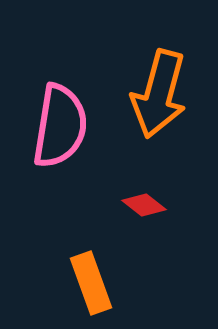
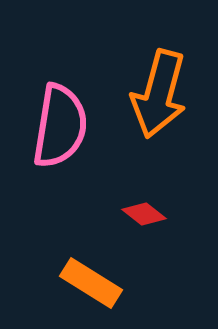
red diamond: moved 9 px down
orange rectangle: rotated 38 degrees counterclockwise
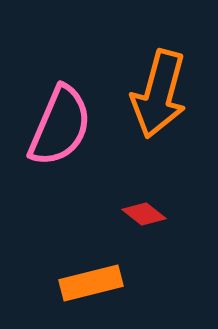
pink semicircle: rotated 14 degrees clockwise
orange rectangle: rotated 46 degrees counterclockwise
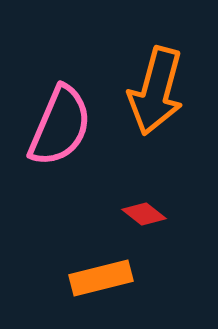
orange arrow: moved 3 px left, 3 px up
orange rectangle: moved 10 px right, 5 px up
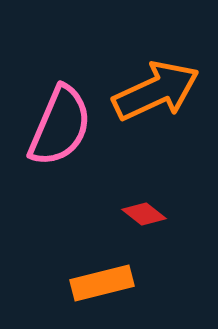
orange arrow: rotated 130 degrees counterclockwise
orange rectangle: moved 1 px right, 5 px down
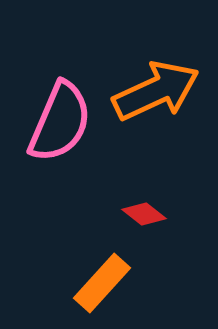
pink semicircle: moved 4 px up
orange rectangle: rotated 34 degrees counterclockwise
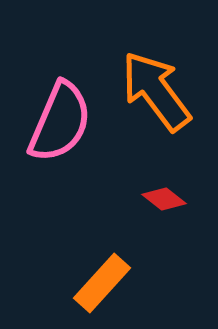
orange arrow: rotated 102 degrees counterclockwise
red diamond: moved 20 px right, 15 px up
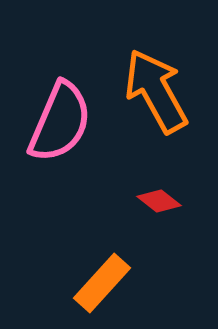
orange arrow: rotated 8 degrees clockwise
red diamond: moved 5 px left, 2 px down
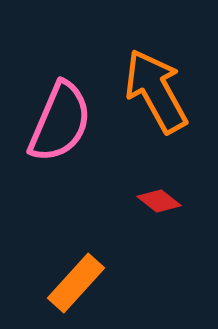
orange rectangle: moved 26 px left
